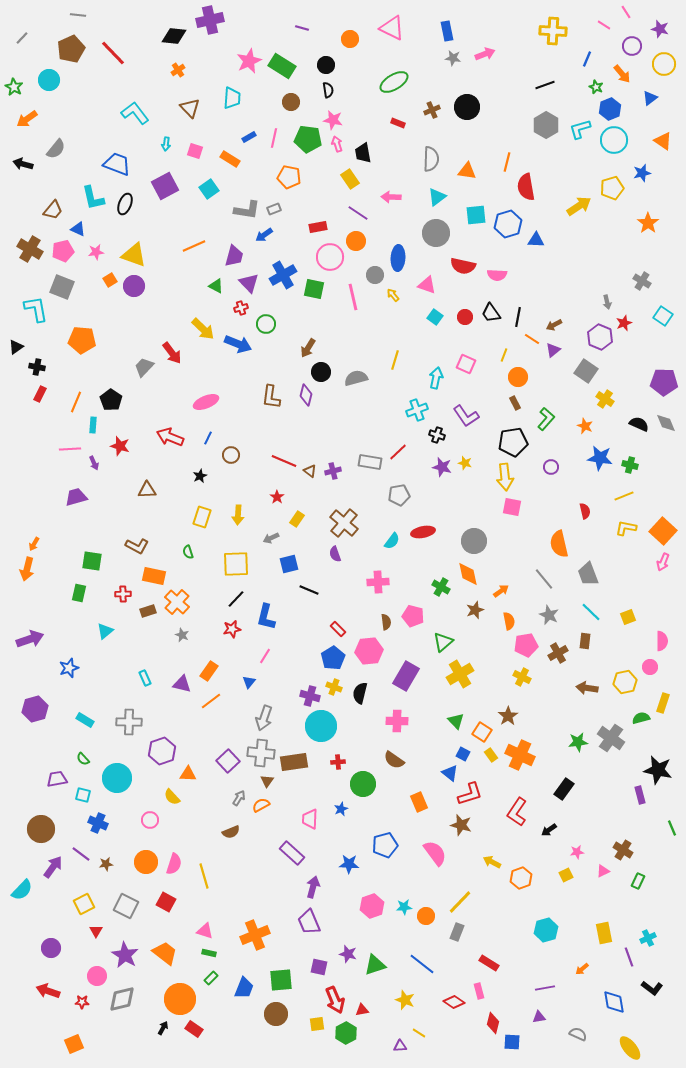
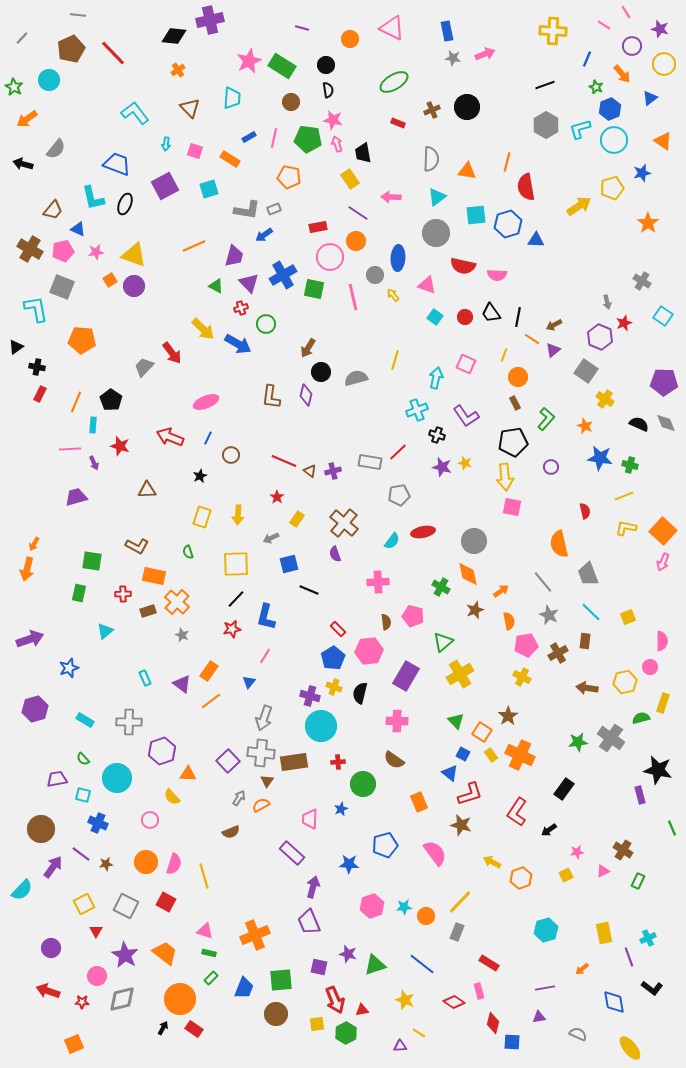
cyan square at (209, 189): rotated 18 degrees clockwise
blue arrow at (238, 344): rotated 8 degrees clockwise
gray line at (544, 579): moved 1 px left, 3 px down
purple triangle at (182, 684): rotated 24 degrees clockwise
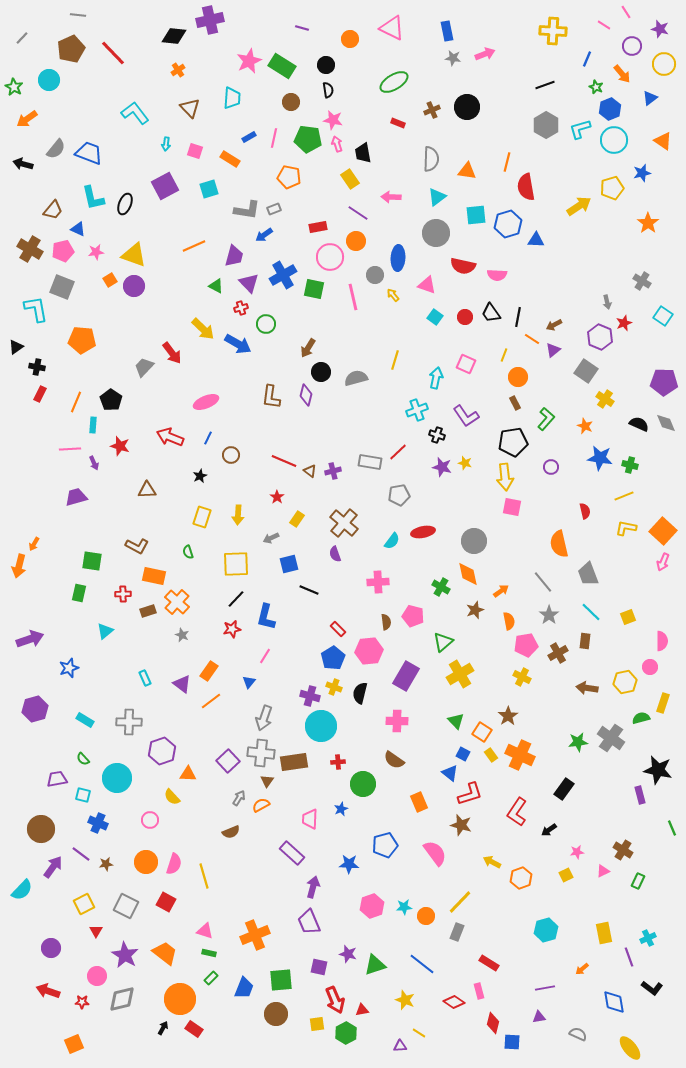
blue trapezoid at (117, 164): moved 28 px left, 11 px up
orange arrow at (27, 569): moved 8 px left, 3 px up
gray star at (549, 615): rotated 12 degrees clockwise
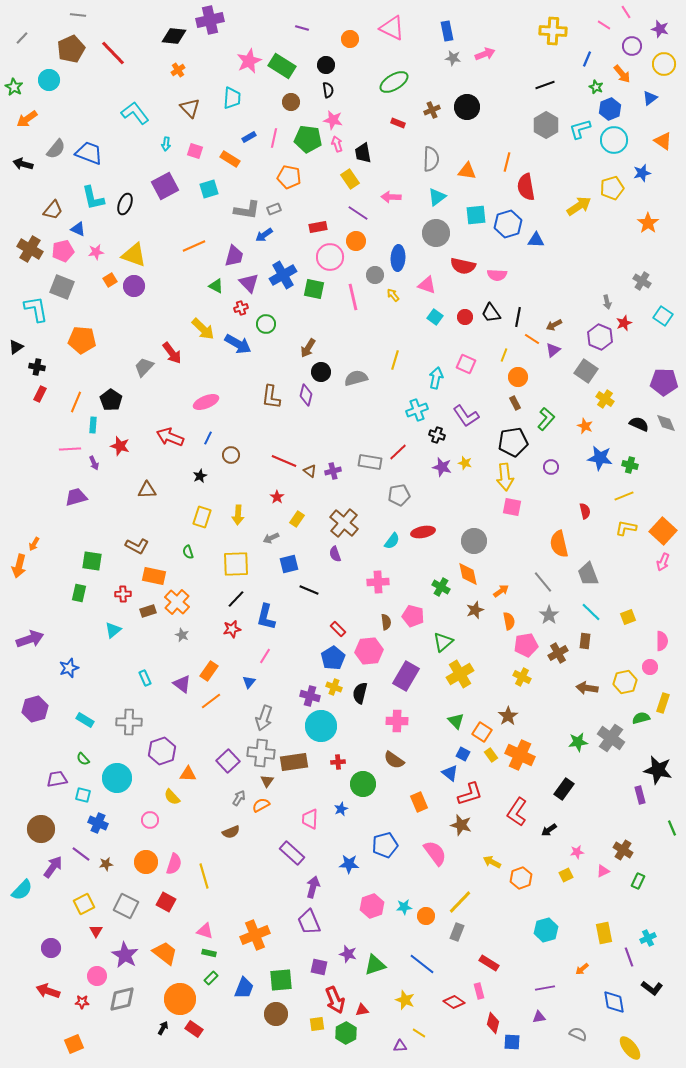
cyan triangle at (105, 631): moved 8 px right, 1 px up
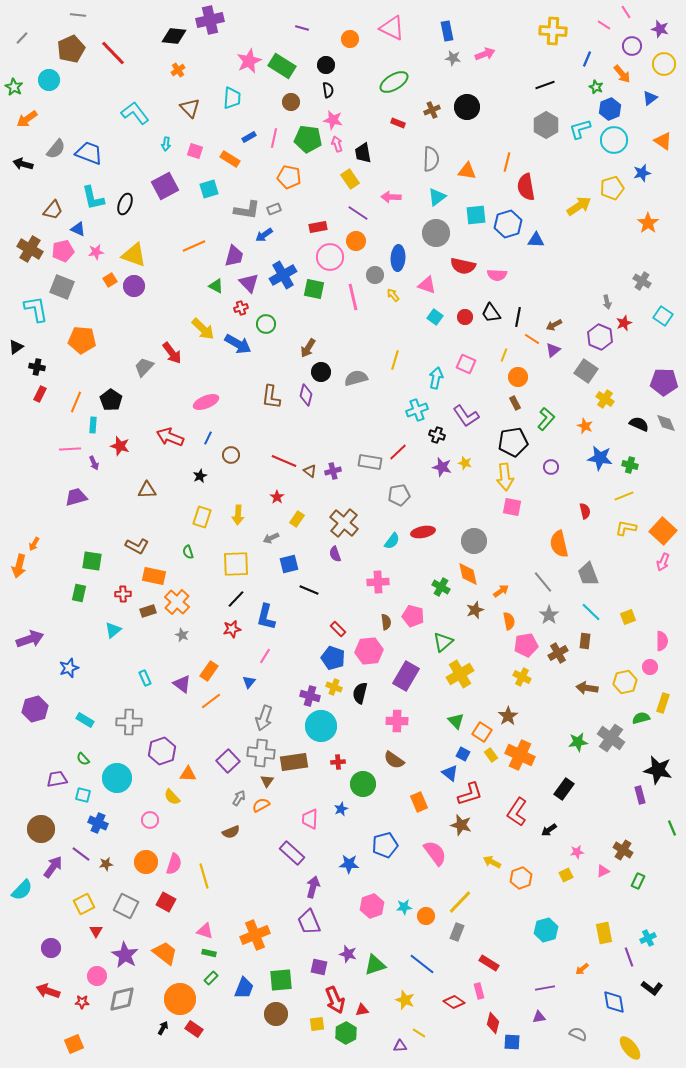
blue pentagon at (333, 658): rotated 20 degrees counterclockwise
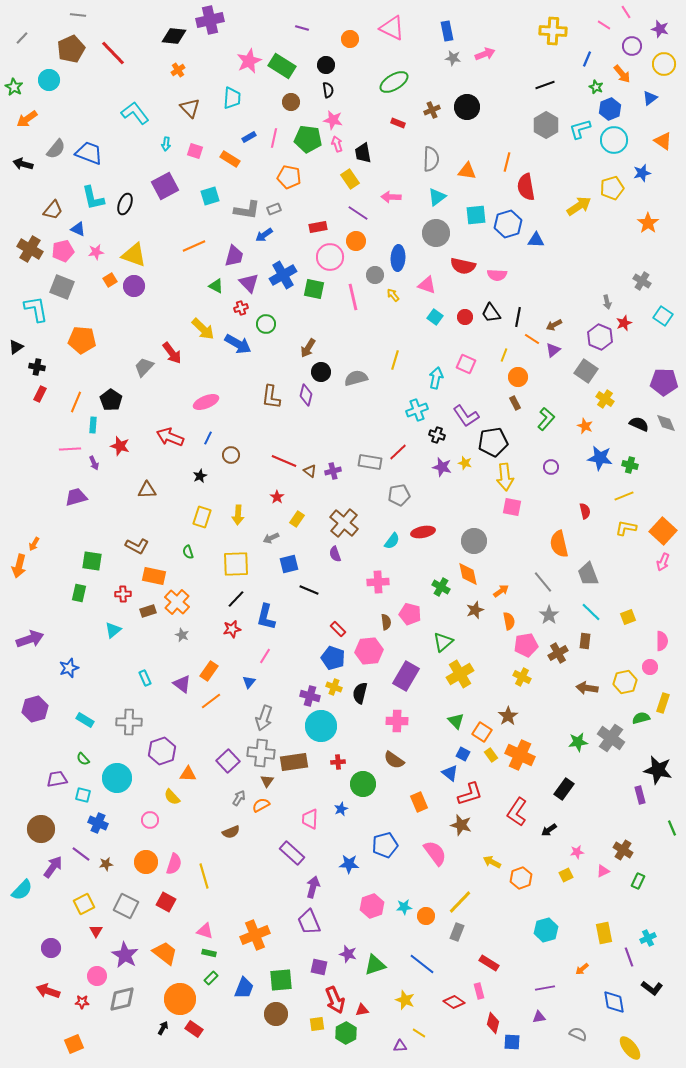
cyan square at (209, 189): moved 1 px right, 7 px down
black pentagon at (513, 442): moved 20 px left
pink pentagon at (413, 616): moved 3 px left, 2 px up
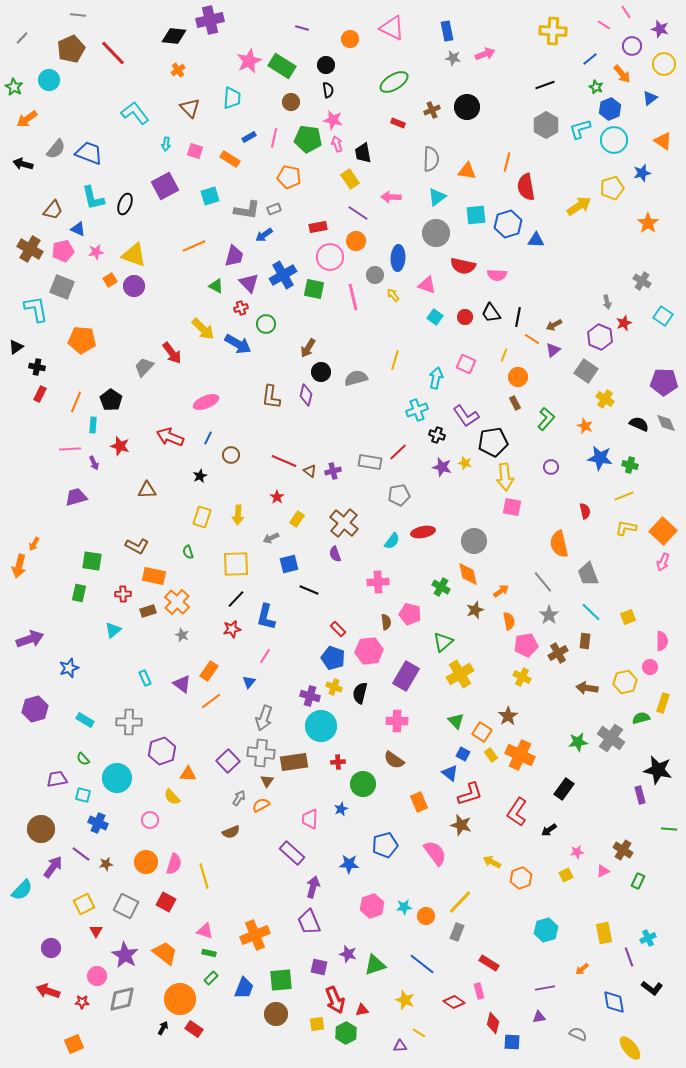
blue line at (587, 59): moved 3 px right; rotated 28 degrees clockwise
green line at (672, 828): moved 3 px left, 1 px down; rotated 63 degrees counterclockwise
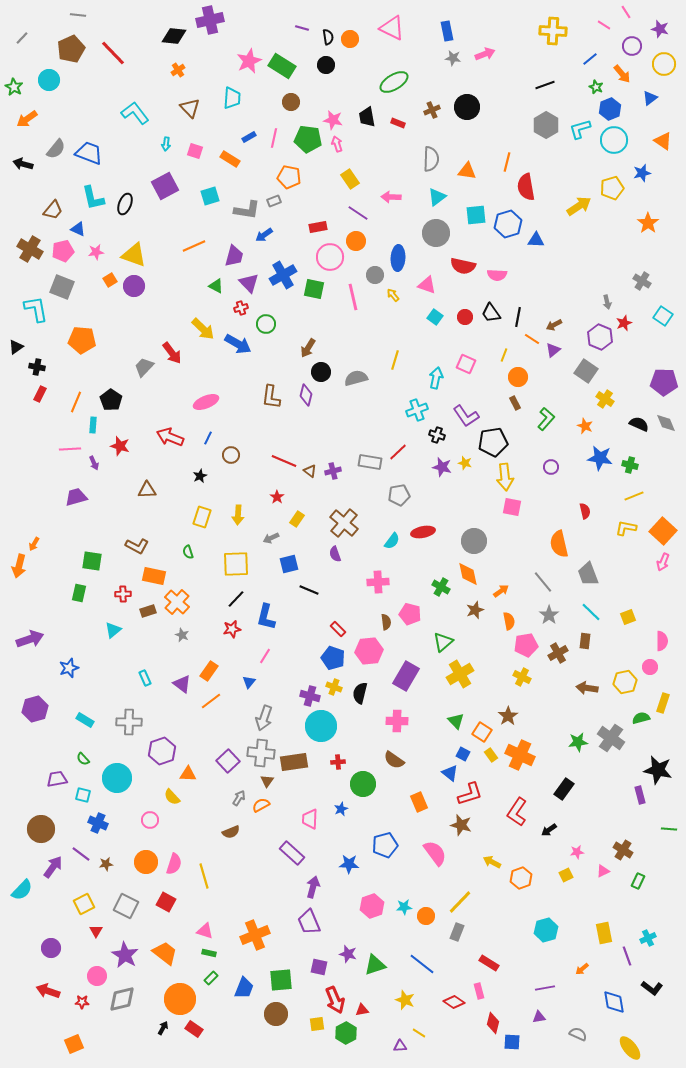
black semicircle at (328, 90): moved 53 px up
black trapezoid at (363, 153): moved 4 px right, 36 px up
gray rectangle at (274, 209): moved 8 px up
yellow line at (624, 496): moved 10 px right
purple line at (629, 957): moved 2 px left, 1 px up
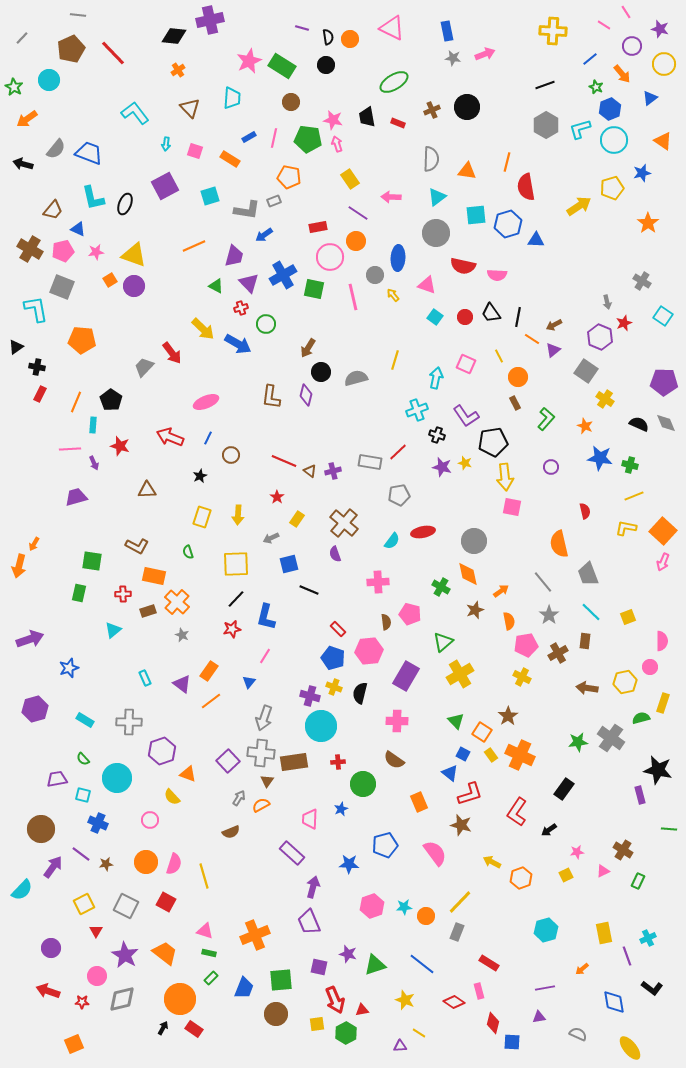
yellow line at (504, 355): moved 5 px left, 1 px down; rotated 48 degrees counterclockwise
orange triangle at (188, 774): rotated 18 degrees clockwise
